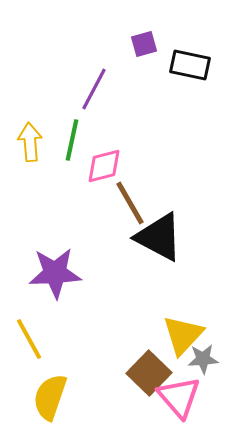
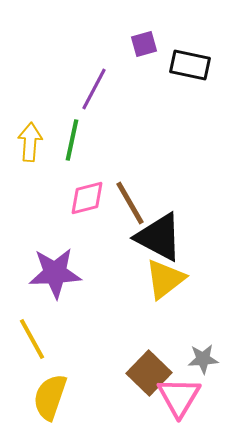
yellow arrow: rotated 9 degrees clockwise
pink diamond: moved 17 px left, 32 px down
yellow triangle: moved 18 px left, 56 px up; rotated 9 degrees clockwise
yellow line: moved 3 px right
pink triangle: rotated 12 degrees clockwise
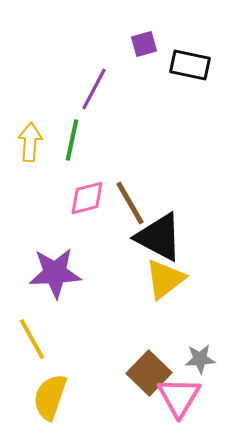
gray star: moved 3 px left
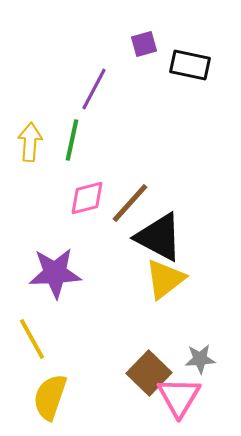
brown line: rotated 72 degrees clockwise
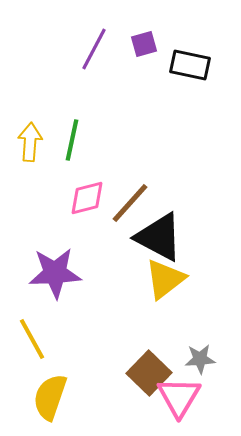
purple line: moved 40 px up
